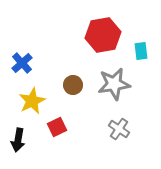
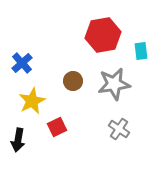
brown circle: moved 4 px up
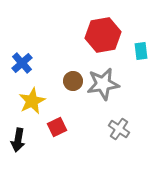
gray star: moved 11 px left
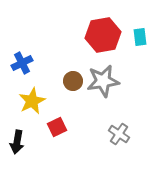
cyan rectangle: moved 1 px left, 14 px up
blue cross: rotated 15 degrees clockwise
gray star: moved 3 px up
gray cross: moved 5 px down
black arrow: moved 1 px left, 2 px down
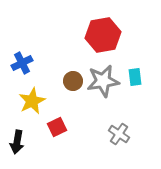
cyan rectangle: moved 5 px left, 40 px down
